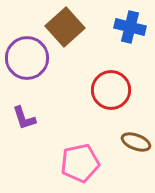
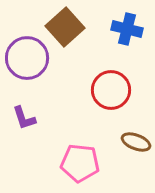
blue cross: moved 3 px left, 2 px down
pink pentagon: rotated 18 degrees clockwise
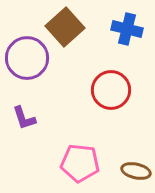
brown ellipse: moved 29 px down; rotated 8 degrees counterclockwise
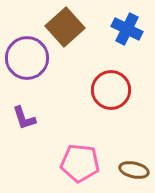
blue cross: rotated 12 degrees clockwise
brown ellipse: moved 2 px left, 1 px up
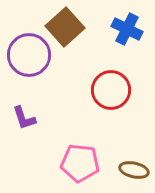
purple circle: moved 2 px right, 3 px up
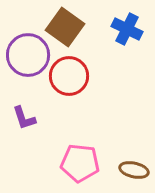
brown square: rotated 12 degrees counterclockwise
purple circle: moved 1 px left
red circle: moved 42 px left, 14 px up
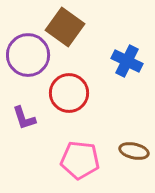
blue cross: moved 32 px down
red circle: moved 17 px down
pink pentagon: moved 3 px up
brown ellipse: moved 19 px up
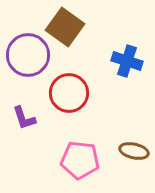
blue cross: rotated 8 degrees counterclockwise
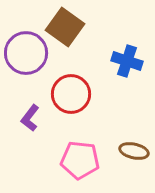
purple circle: moved 2 px left, 2 px up
red circle: moved 2 px right, 1 px down
purple L-shape: moved 6 px right; rotated 56 degrees clockwise
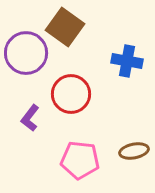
blue cross: rotated 8 degrees counterclockwise
brown ellipse: rotated 24 degrees counterclockwise
